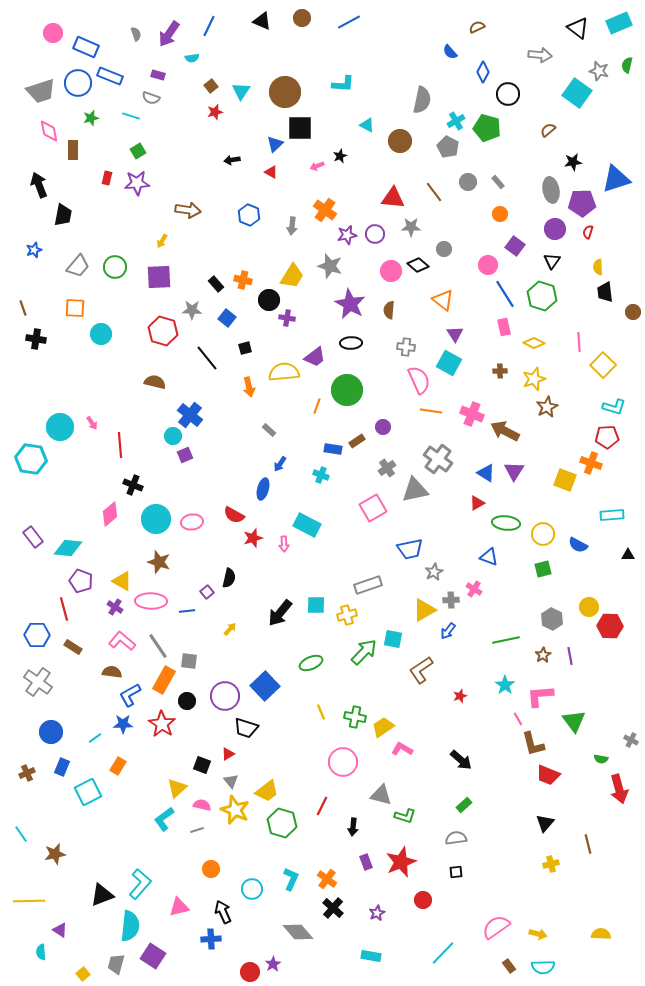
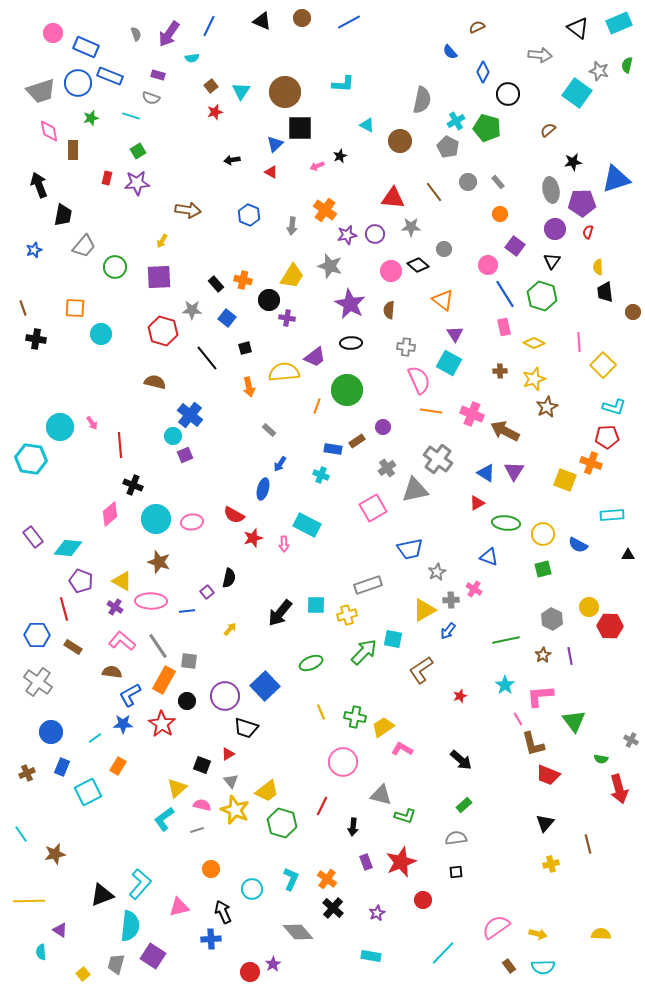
gray trapezoid at (78, 266): moved 6 px right, 20 px up
gray star at (434, 572): moved 3 px right
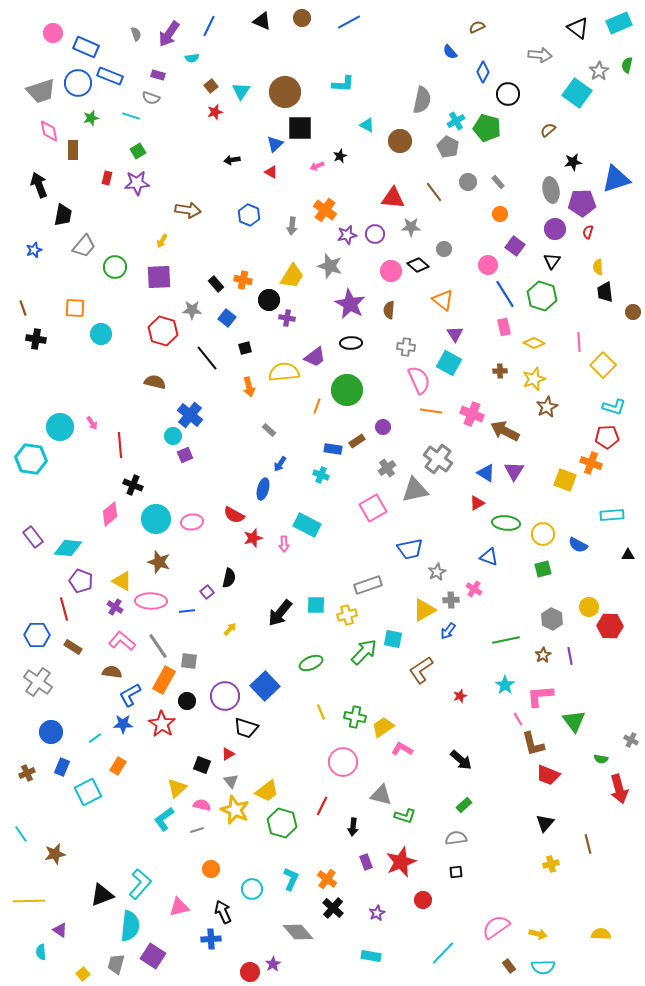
gray star at (599, 71): rotated 24 degrees clockwise
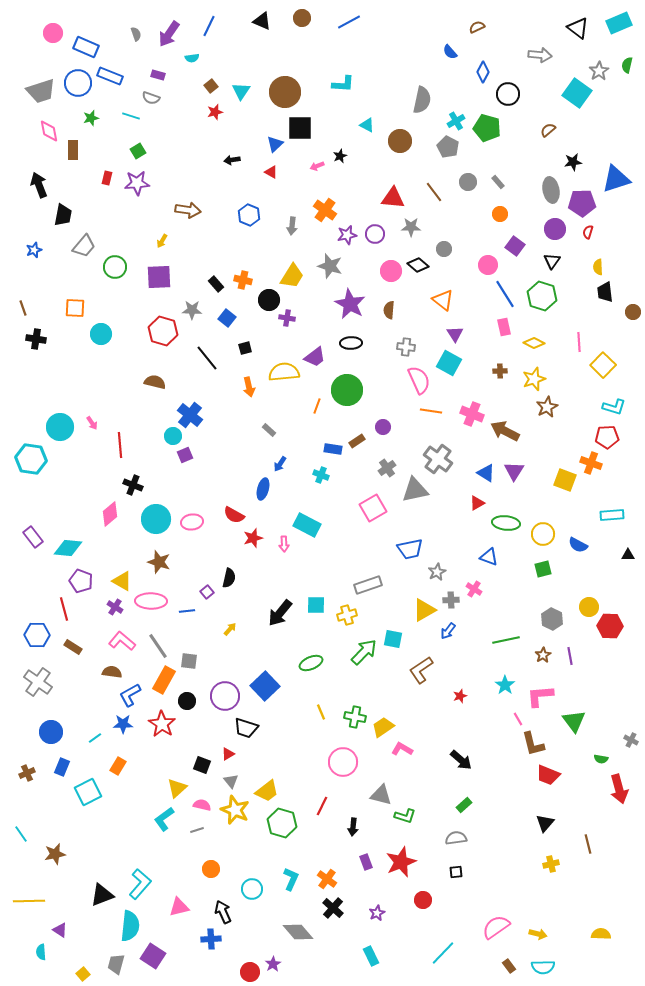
cyan rectangle at (371, 956): rotated 54 degrees clockwise
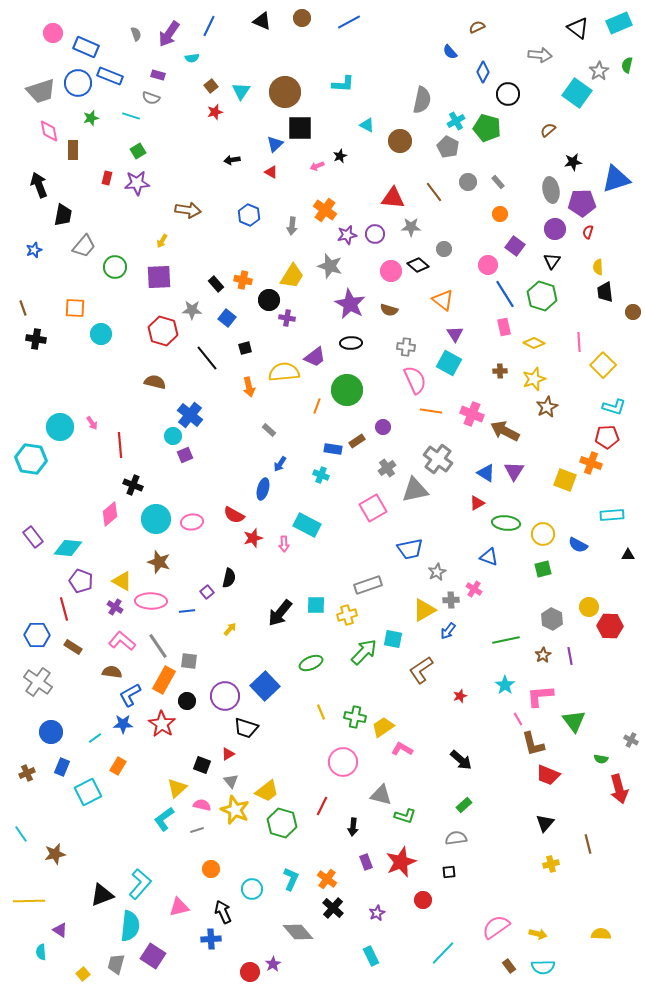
brown semicircle at (389, 310): rotated 78 degrees counterclockwise
pink semicircle at (419, 380): moved 4 px left
black square at (456, 872): moved 7 px left
